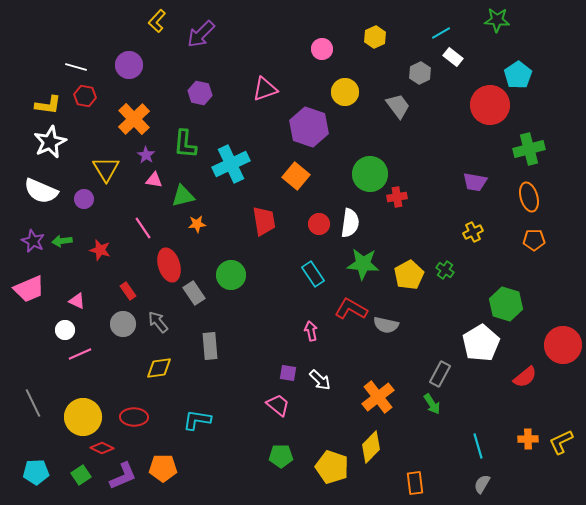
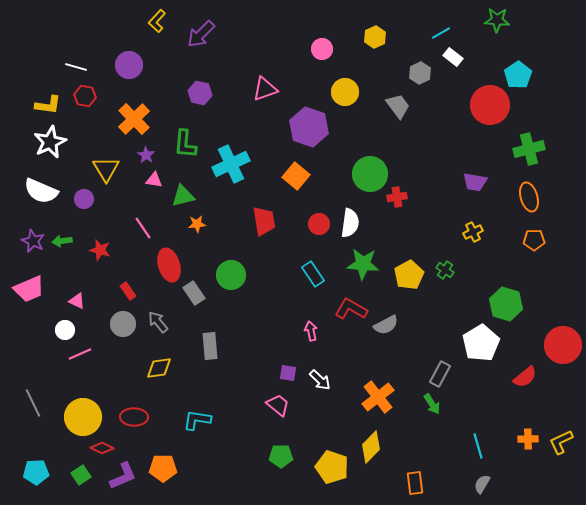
gray semicircle at (386, 325): rotated 40 degrees counterclockwise
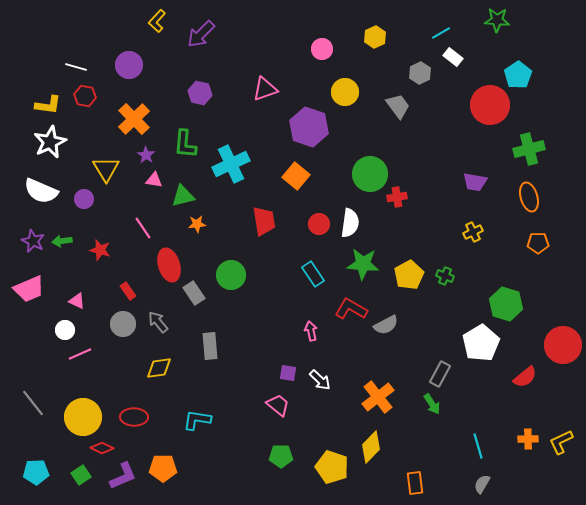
orange pentagon at (534, 240): moved 4 px right, 3 px down
green cross at (445, 270): moved 6 px down; rotated 12 degrees counterclockwise
gray line at (33, 403): rotated 12 degrees counterclockwise
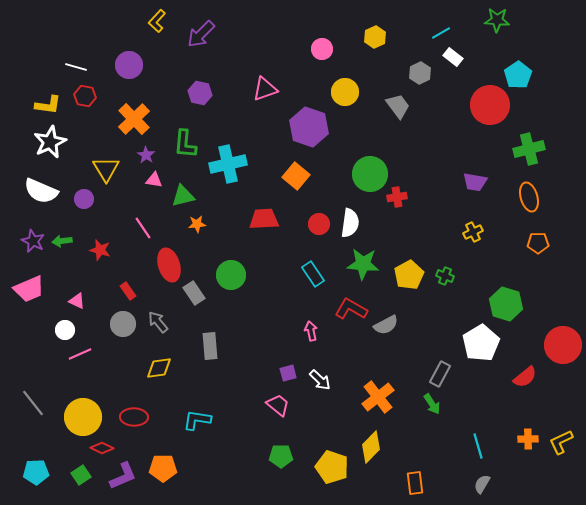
cyan cross at (231, 164): moved 3 px left; rotated 12 degrees clockwise
red trapezoid at (264, 221): moved 2 px up; rotated 84 degrees counterclockwise
purple square at (288, 373): rotated 24 degrees counterclockwise
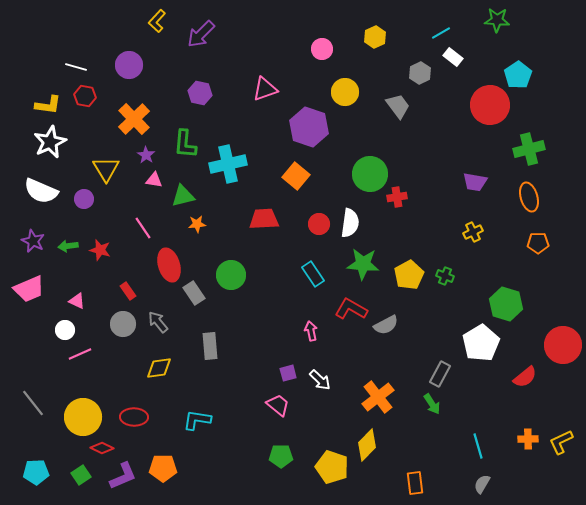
green arrow at (62, 241): moved 6 px right, 5 px down
yellow diamond at (371, 447): moved 4 px left, 2 px up
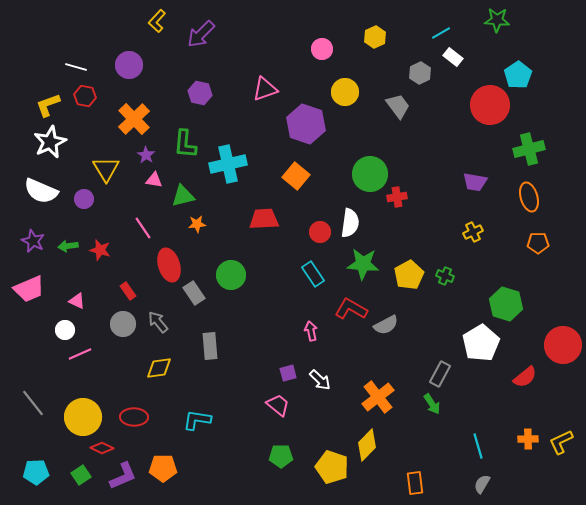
yellow L-shape at (48, 105): rotated 152 degrees clockwise
purple hexagon at (309, 127): moved 3 px left, 3 px up
red circle at (319, 224): moved 1 px right, 8 px down
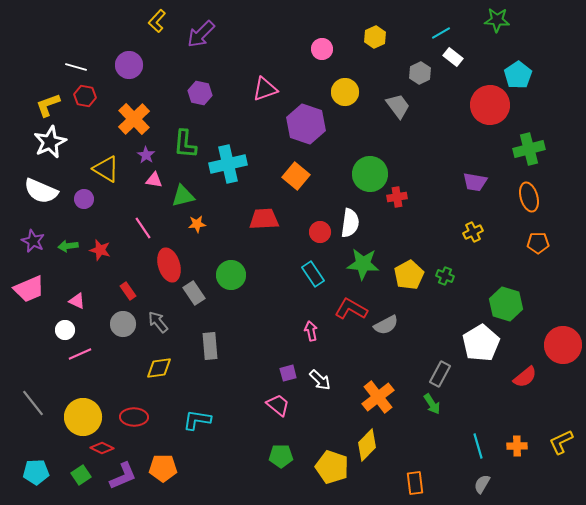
yellow triangle at (106, 169): rotated 28 degrees counterclockwise
orange cross at (528, 439): moved 11 px left, 7 px down
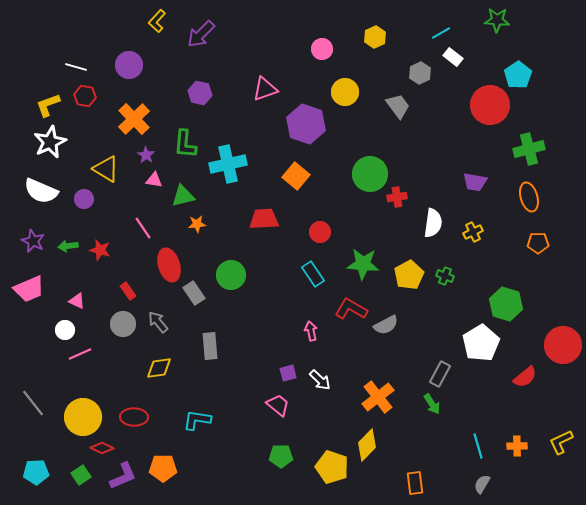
white semicircle at (350, 223): moved 83 px right
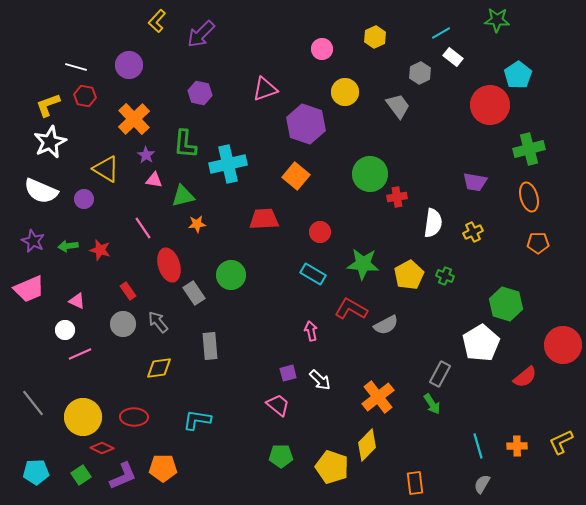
cyan rectangle at (313, 274): rotated 25 degrees counterclockwise
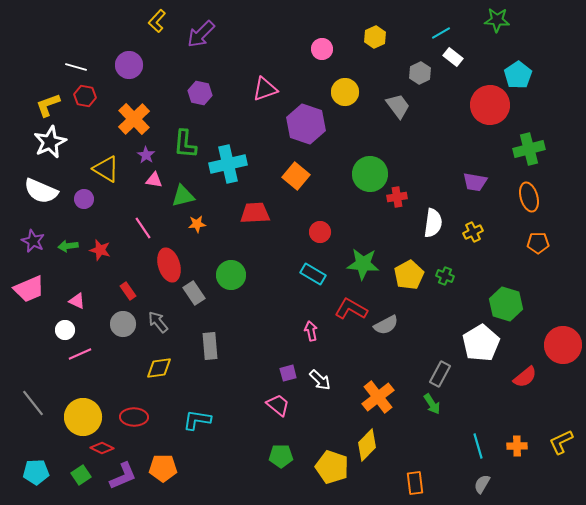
red trapezoid at (264, 219): moved 9 px left, 6 px up
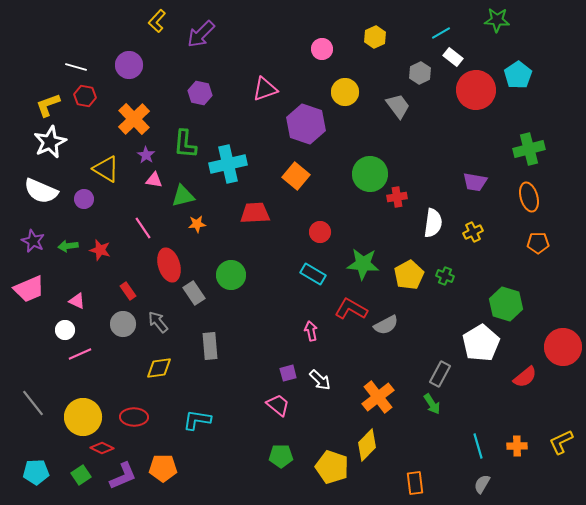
red circle at (490, 105): moved 14 px left, 15 px up
red circle at (563, 345): moved 2 px down
